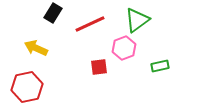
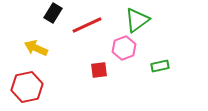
red line: moved 3 px left, 1 px down
red square: moved 3 px down
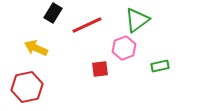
red square: moved 1 px right, 1 px up
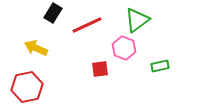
pink hexagon: rotated 20 degrees counterclockwise
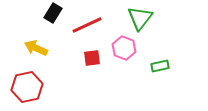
green triangle: moved 3 px right, 2 px up; rotated 16 degrees counterclockwise
red square: moved 8 px left, 11 px up
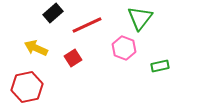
black rectangle: rotated 18 degrees clockwise
red square: moved 19 px left; rotated 24 degrees counterclockwise
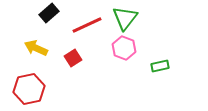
black rectangle: moved 4 px left
green triangle: moved 15 px left
red hexagon: moved 2 px right, 2 px down
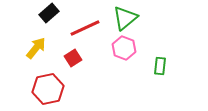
green triangle: rotated 12 degrees clockwise
red line: moved 2 px left, 3 px down
yellow arrow: rotated 105 degrees clockwise
green rectangle: rotated 72 degrees counterclockwise
red hexagon: moved 19 px right
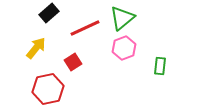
green triangle: moved 3 px left
pink hexagon: rotated 20 degrees clockwise
red square: moved 4 px down
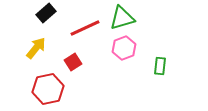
black rectangle: moved 3 px left
green triangle: rotated 24 degrees clockwise
